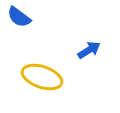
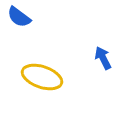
blue arrow: moved 14 px right, 8 px down; rotated 85 degrees counterclockwise
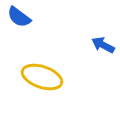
blue arrow: moved 13 px up; rotated 35 degrees counterclockwise
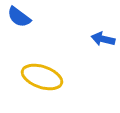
blue arrow: moved 6 px up; rotated 15 degrees counterclockwise
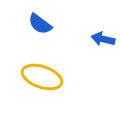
blue semicircle: moved 21 px right, 7 px down
